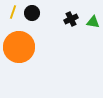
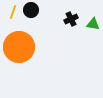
black circle: moved 1 px left, 3 px up
green triangle: moved 2 px down
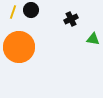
green triangle: moved 15 px down
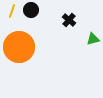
yellow line: moved 1 px left, 1 px up
black cross: moved 2 px left, 1 px down; rotated 24 degrees counterclockwise
green triangle: rotated 24 degrees counterclockwise
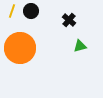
black circle: moved 1 px down
green triangle: moved 13 px left, 7 px down
orange circle: moved 1 px right, 1 px down
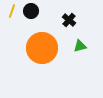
orange circle: moved 22 px right
